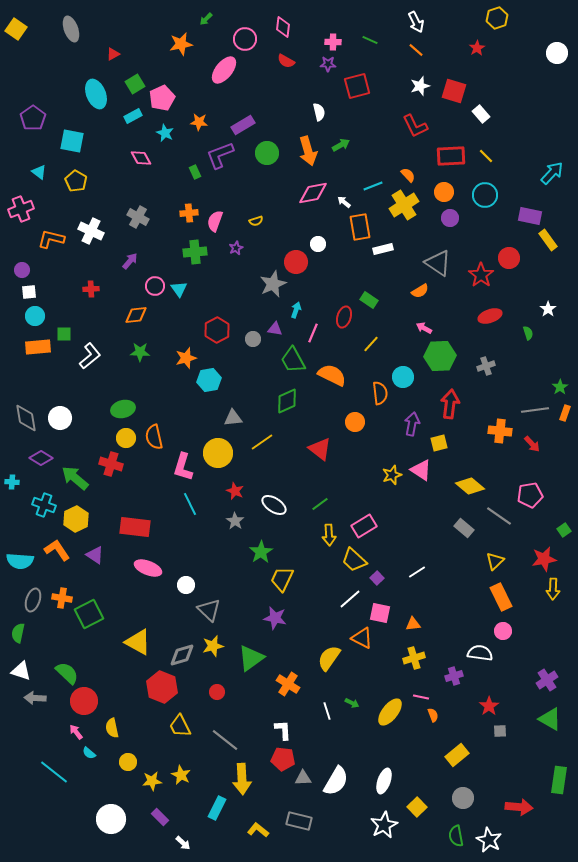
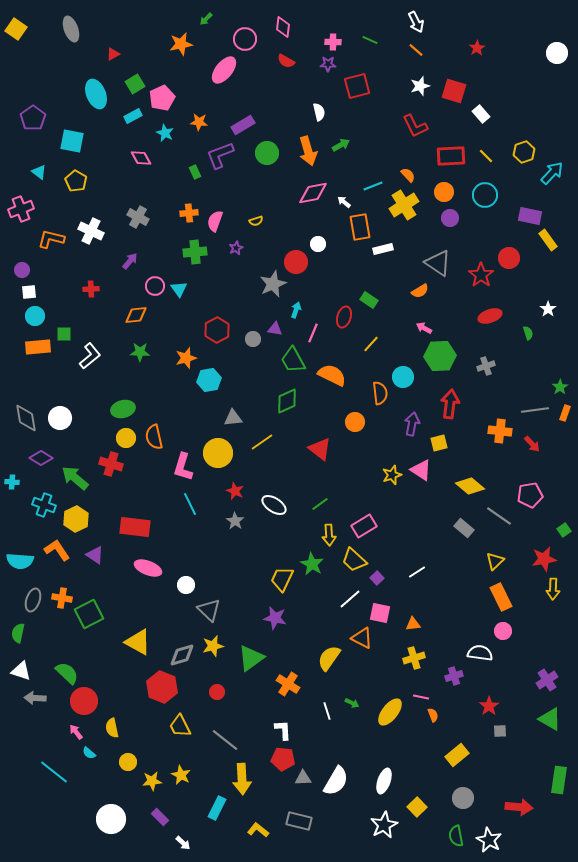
yellow hexagon at (497, 18): moved 27 px right, 134 px down
green star at (261, 552): moved 51 px right, 12 px down; rotated 10 degrees counterclockwise
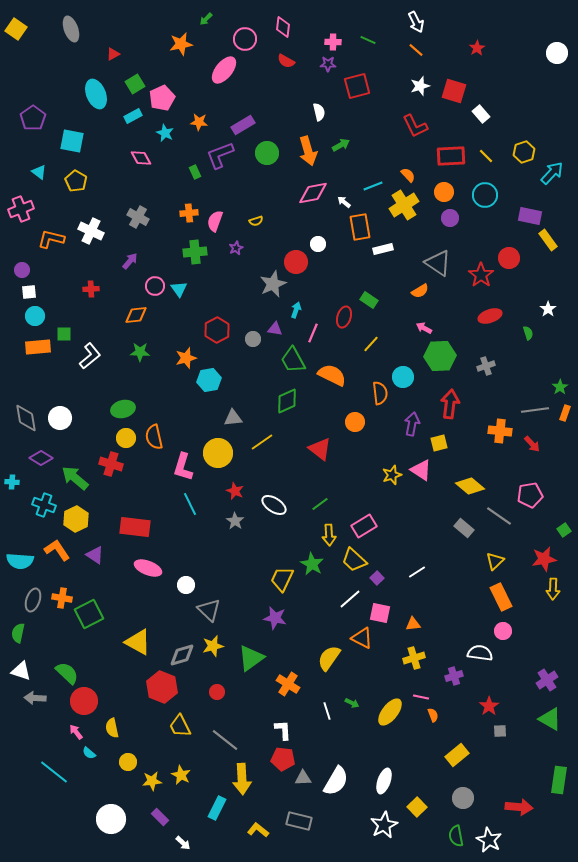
green line at (370, 40): moved 2 px left
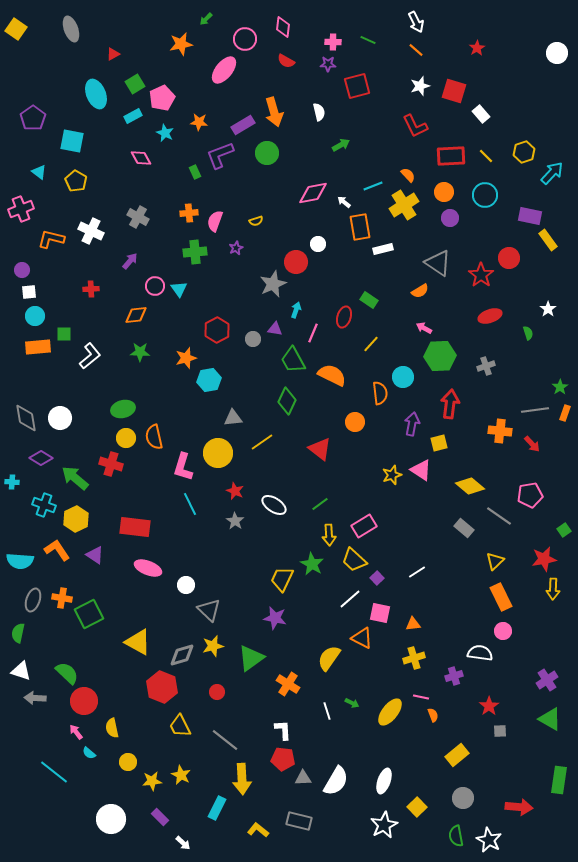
orange arrow at (308, 151): moved 34 px left, 39 px up
green diamond at (287, 401): rotated 40 degrees counterclockwise
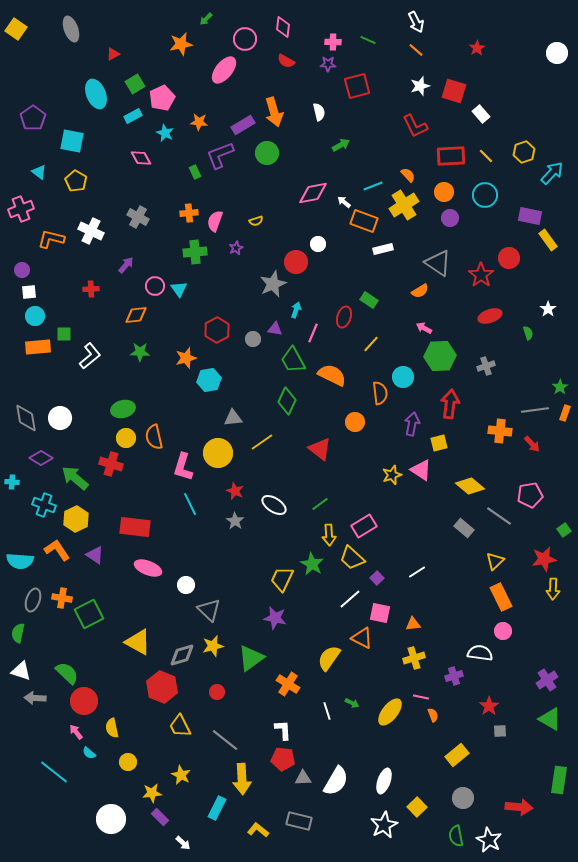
orange rectangle at (360, 227): moved 4 px right, 6 px up; rotated 60 degrees counterclockwise
purple arrow at (130, 261): moved 4 px left, 4 px down
yellow trapezoid at (354, 560): moved 2 px left, 2 px up
yellow star at (152, 781): moved 12 px down
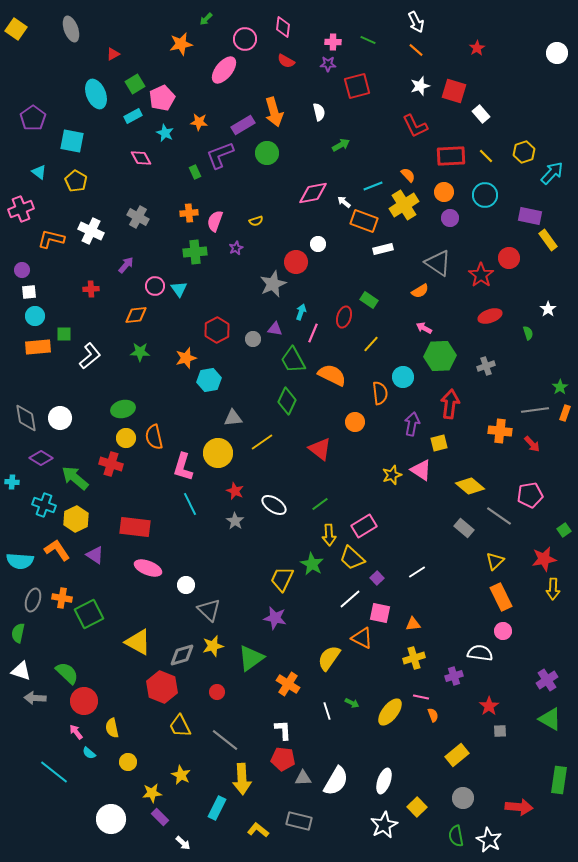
cyan arrow at (296, 310): moved 5 px right, 2 px down
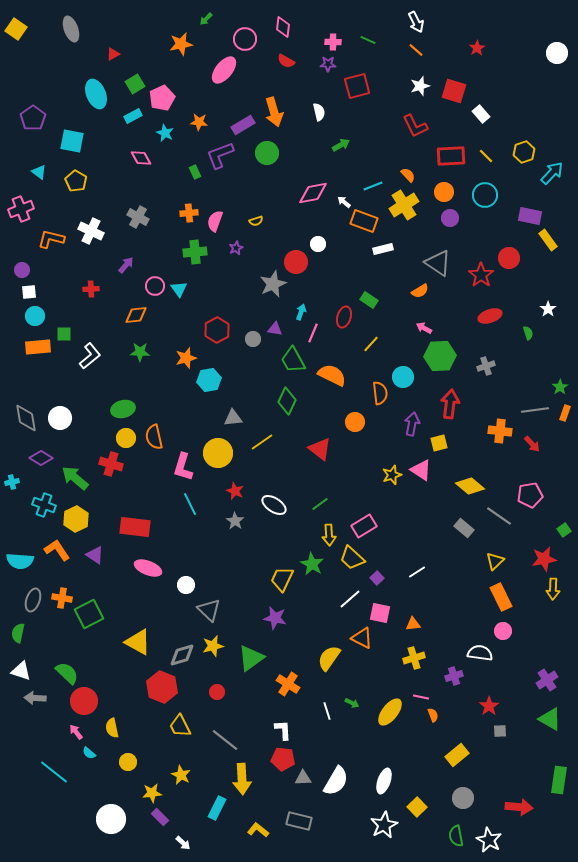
cyan cross at (12, 482): rotated 16 degrees counterclockwise
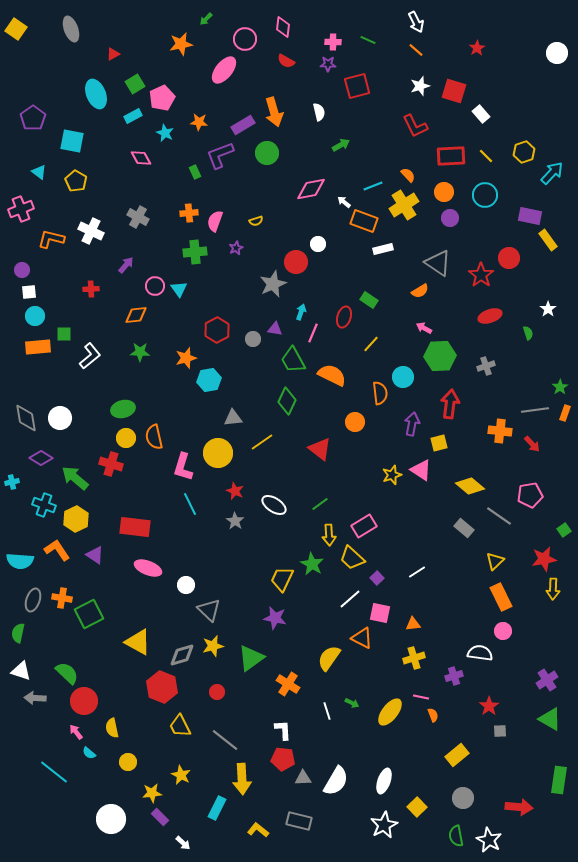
pink diamond at (313, 193): moved 2 px left, 4 px up
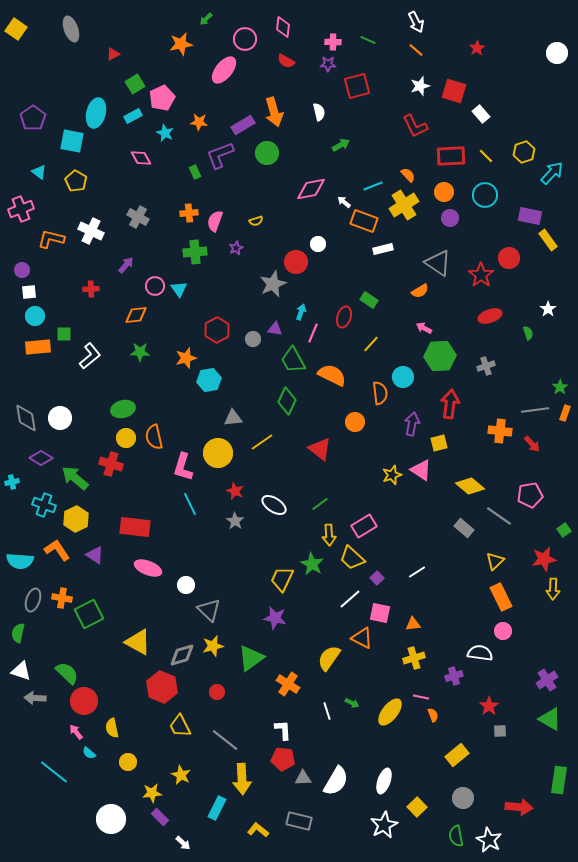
cyan ellipse at (96, 94): moved 19 px down; rotated 36 degrees clockwise
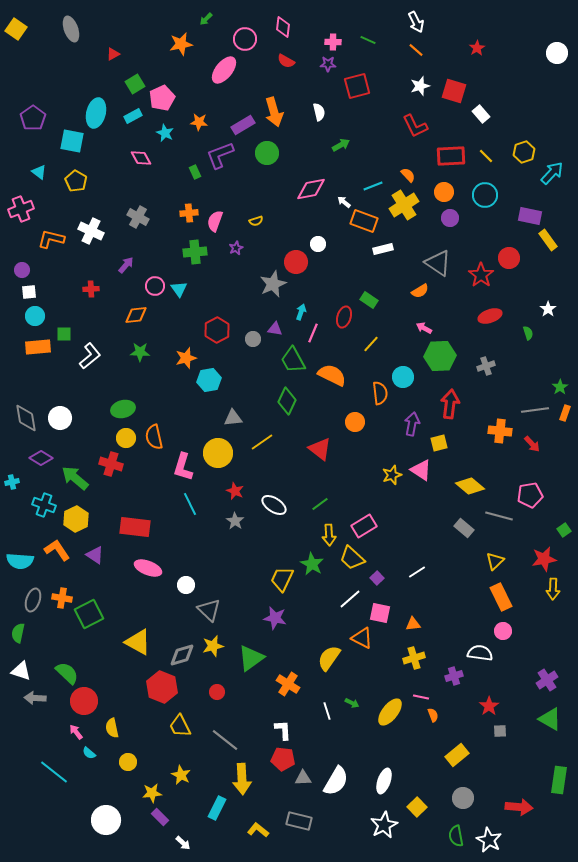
gray line at (499, 516): rotated 20 degrees counterclockwise
white circle at (111, 819): moved 5 px left, 1 px down
